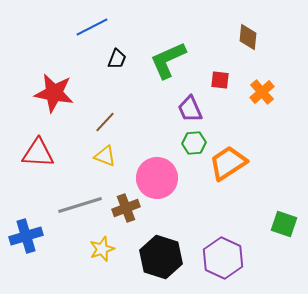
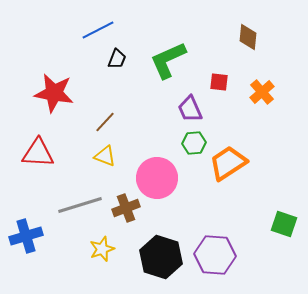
blue line: moved 6 px right, 3 px down
red square: moved 1 px left, 2 px down
purple hexagon: moved 8 px left, 3 px up; rotated 21 degrees counterclockwise
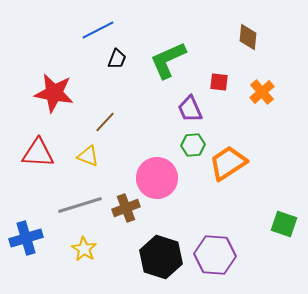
green hexagon: moved 1 px left, 2 px down
yellow triangle: moved 17 px left
blue cross: moved 2 px down
yellow star: moved 18 px left; rotated 20 degrees counterclockwise
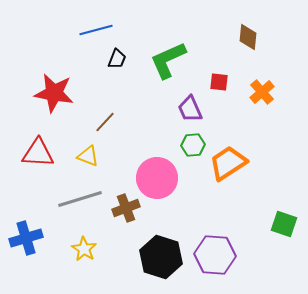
blue line: moved 2 px left; rotated 12 degrees clockwise
gray line: moved 6 px up
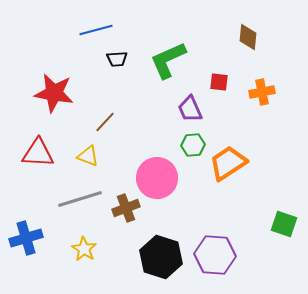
black trapezoid: rotated 65 degrees clockwise
orange cross: rotated 30 degrees clockwise
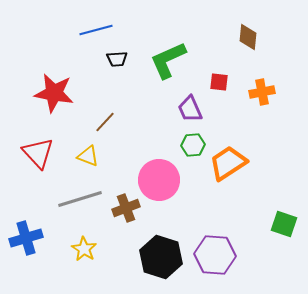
red triangle: rotated 44 degrees clockwise
pink circle: moved 2 px right, 2 px down
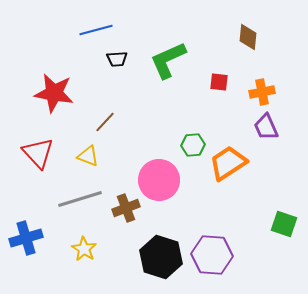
purple trapezoid: moved 76 px right, 18 px down
purple hexagon: moved 3 px left
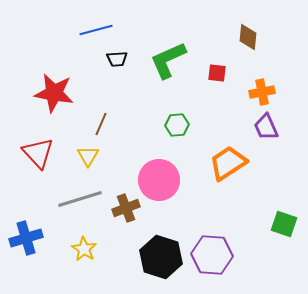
red square: moved 2 px left, 9 px up
brown line: moved 4 px left, 2 px down; rotated 20 degrees counterclockwise
green hexagon: moved 16 px left, 20 px up
yellow triangle: rotated 40 degrees clockwise
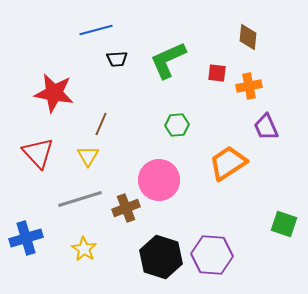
orange cross: moved 13 px left, 6 px up
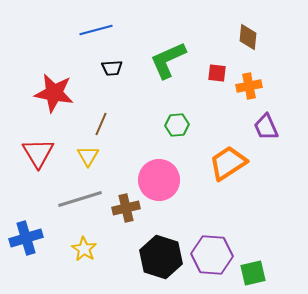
black trapezoid: moved 5 px left, 9 px down
red triangle: rotated 12 degrees clockwise
brown cross: rotated 8 degrees clockwise
green square: moved 31 px left, 49 px down; rotated 32 degrees counterclockwise
